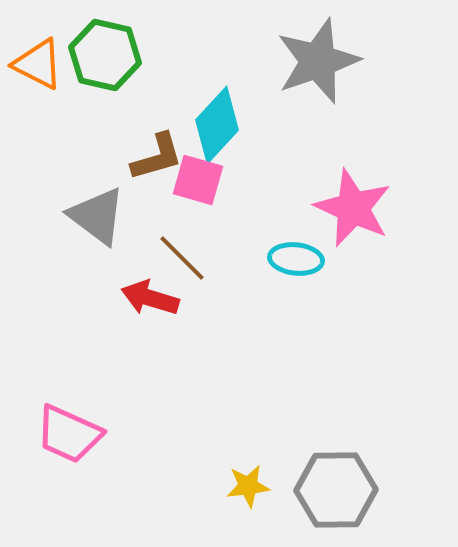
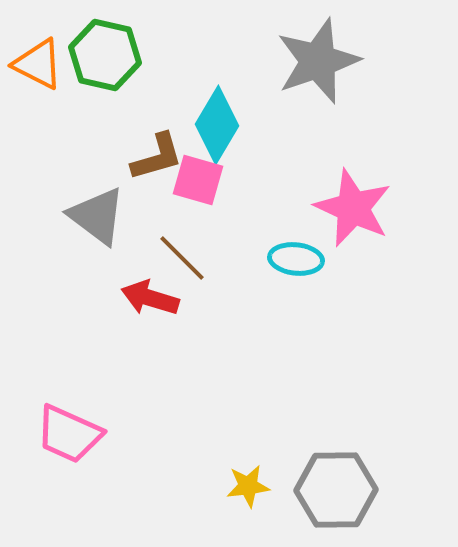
cyan diamond: rotated 12 degrees counterclockwise
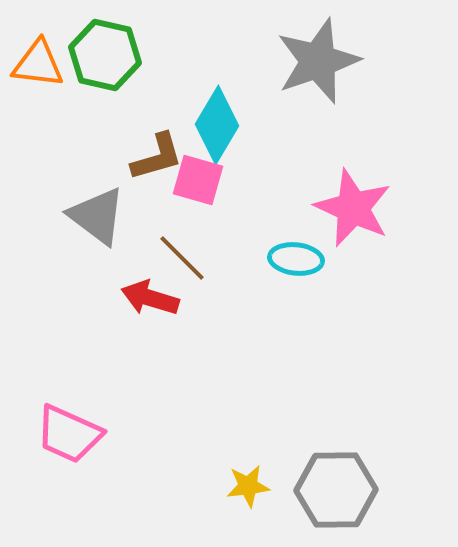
orange triangle: rotated 20 degrees counterclockwise
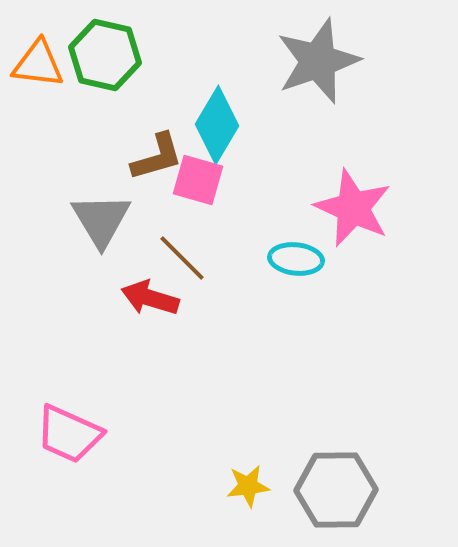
gray triangle: moved 4 px right, 4 px down; rotated 22 degrees clockwise
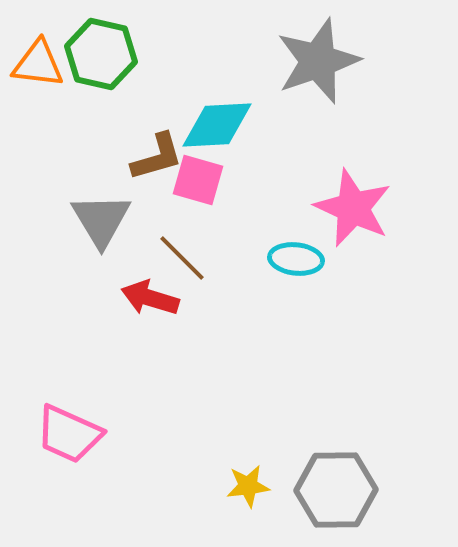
green hexagon: moved 4 px left, 1 px up
cyan diamond: rotated 56 degrees clockwise
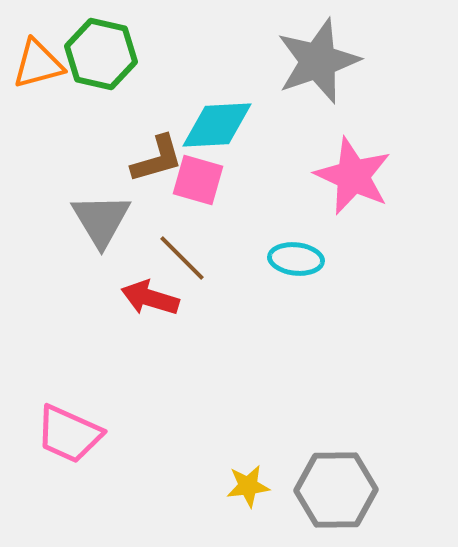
orange triangle: rotated 22 degrees counterclockwise
brown L-shape: moved 2 px down
pink star: moved 32 px up
